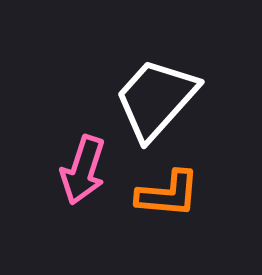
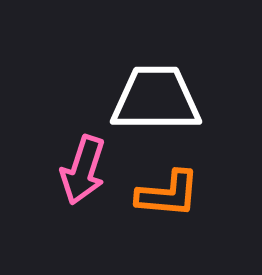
white trapezoid: rotated 48 degrees clockwise
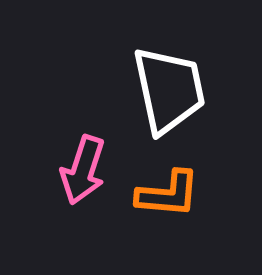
white trapezoid: moved 13 px right, 9 px up; rotated 78 degrees clockwise
